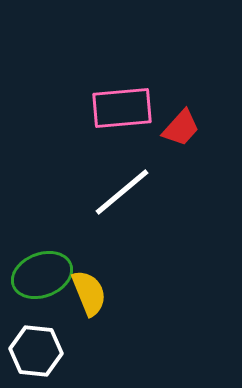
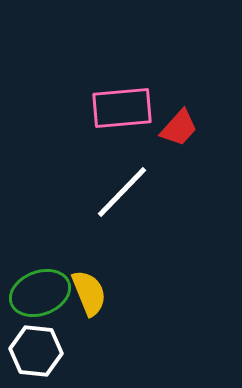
red trapezoid: moved 2 px left
white line: rotated 6 degrees counterclockwise
green ellipse: moved 2 px left, 18 px down
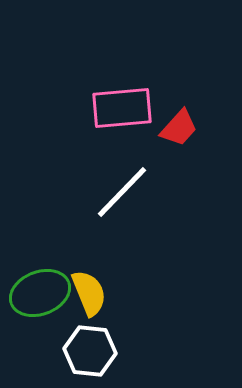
white hexagon: moved 54 px right
